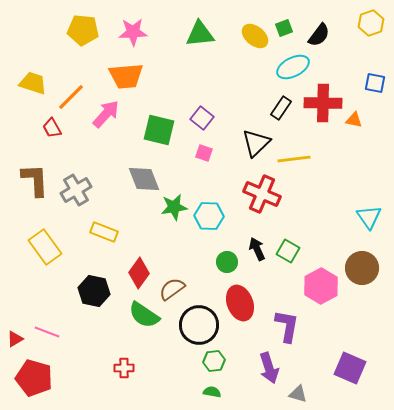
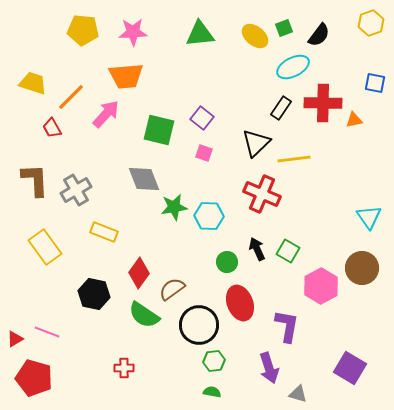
orange triangle at (354, 120): rotated 24 degrees counterclockwise
black hexagon at (94, 291): moved 3 px down
purple square at (350, 368): rotated 8 degrees clockwise
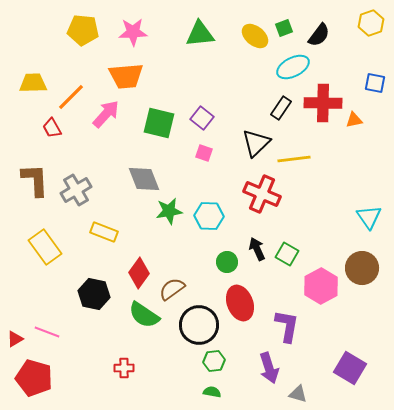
yellow trapezoid at (33, 83): rotated 20 degrees counterclockwise
green square at (159, 130): moved 7 px up
green star at (174, 207): moved 5 px left, 4 px down
green square at (288, 251): moved 1 px left, 3 px down
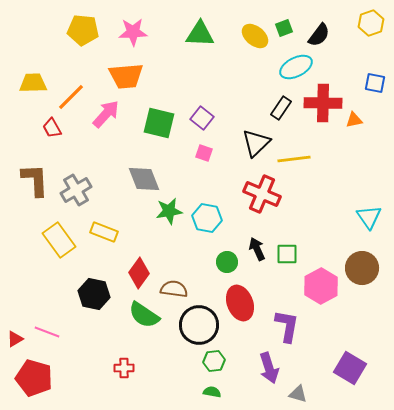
green triangle at (200, 34): rotated 8 degrees clockwise
cyan ellipse at (293, 67): moved 3 px right
cyan hexagon at (209, 216): moved 2 px left, 2 px down; rotated 8 degrees clockwise
yellow rectangle at (45, 247): moved 14 px right, 7 px up
green square at (287, 254): rotated 30 degrees counterclockwise
brown semicircle at (172, 289): moved 2 px right; rotated 44 degrees clockwise
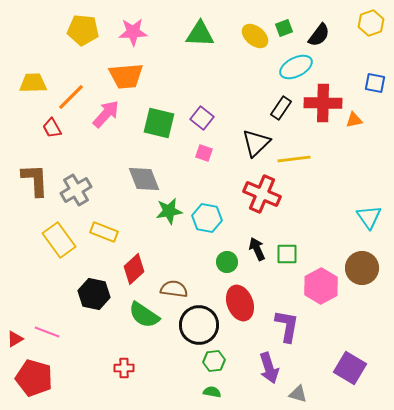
red diamond at (139, 273): moved 5 px left, 4 px up; rotated 12 degrees clockwise
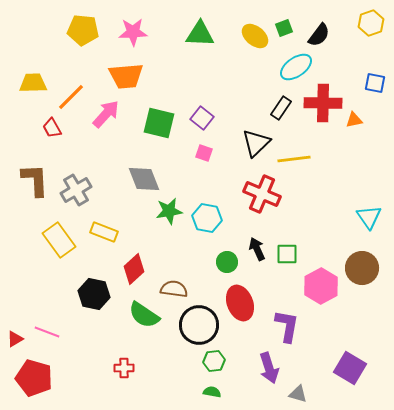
cyan ellipse at (296, 67): rotated 8 degrees counterclockwise
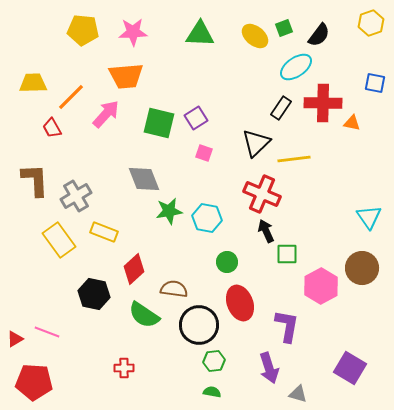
purple square at (202, 118): moved 6 px left; rotated 20 degrees clockwise
orange triangle at (354, 120): moved 2 px left, 3 px down; rotated 24 degrees clockwise
gray cross at (76, 190): moved 6 px down
black arrow at (257, 249): moved 9 px right, 18 px up
red pentagon at (34, 378): moved 4 px down; rotated 12 degrees counterclockwise
